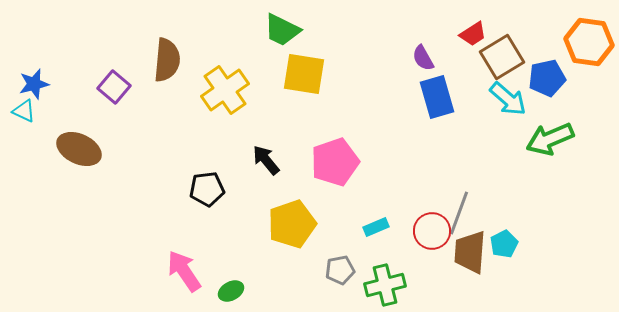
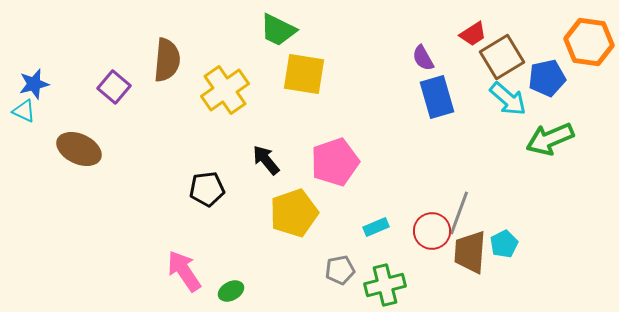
green trapezoid: moved 4 px left
yellow pentagon: moved 2 px right, 11 px up
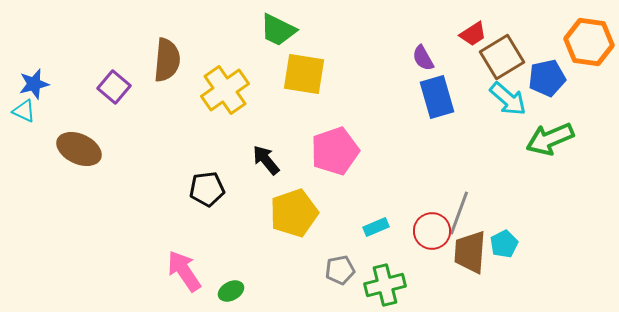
pink pentagon: moved 11 px up
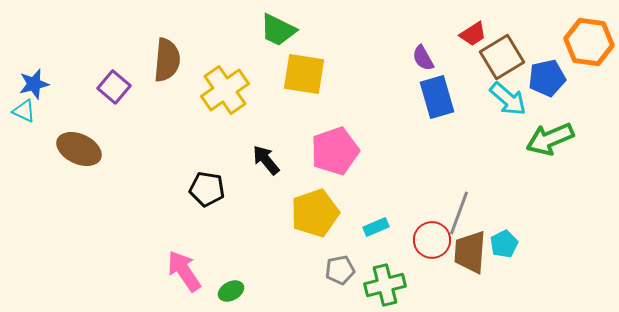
black pentagon: rotated 16 degrees clockwise
yellow pentagon: moved 21 px right
red circle: moved 9 px down
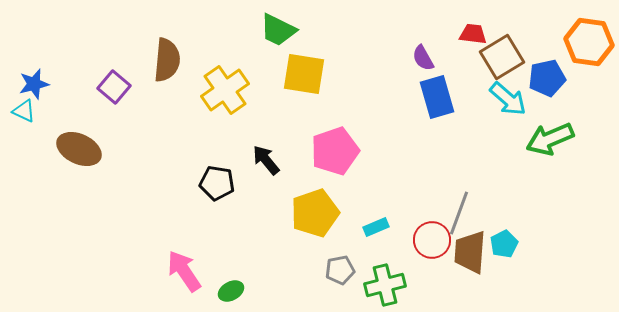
red trapezoid: rotated 140 degrees counterclockwise
black pentagon: moved 10 px right, 6 px up
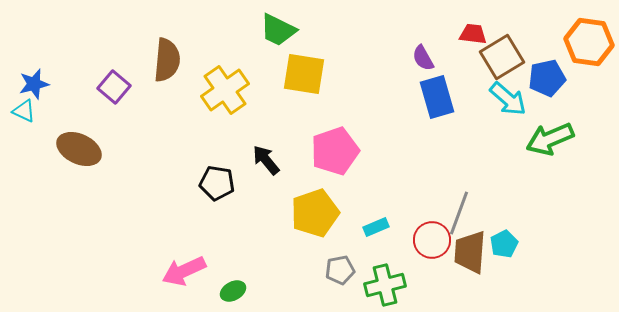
pink arrow: rotated 81 degrees counterclockwise
green ellipse: moved 2 px right
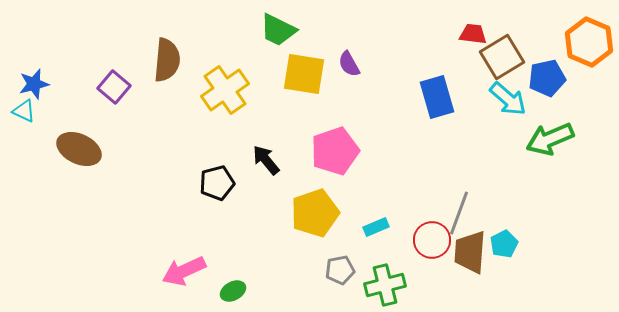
orange hexagon: rotated 15 degrees clockwise
purple semicircle: moved 74 px left, 6 px down
black pentagon: rotated 24 degrees counterclockwise
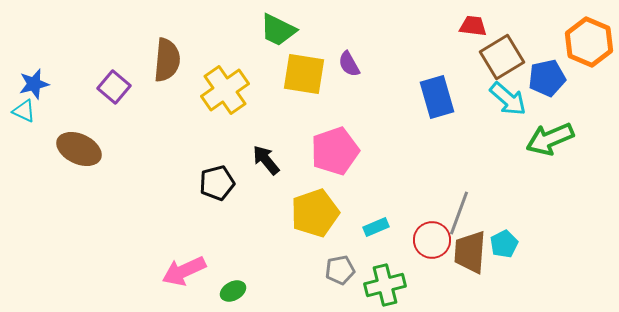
red trapezoid: moved 8 px up
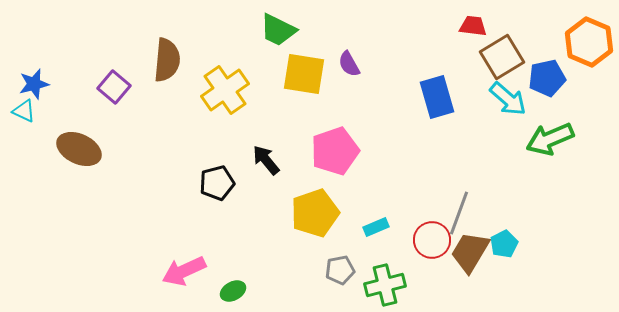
brown trapezoid: rotated 27 degrees clockwise
